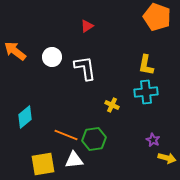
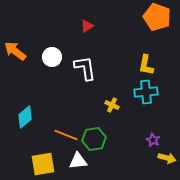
white triangle: moved 4 px right, 1 px down
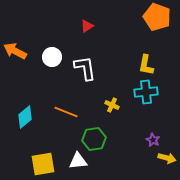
orange arrow: rotated 10 degrees counterclockwise
orange line: moved 23 px up
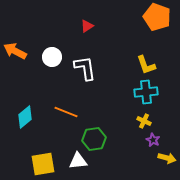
yellow L-shape: rotated 30 degrees counterclockwise
yellow cross: moved 32 px right, 16 px down
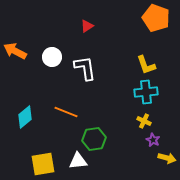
orange pentagon: moved 1 px left, 1 px down
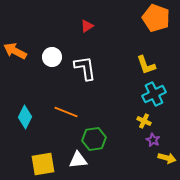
cyan cross: moved 8 px right, 2 px down; rotated 20 degrees counterclockwise
cyan diamond: rotated 25 degrees counterclockwise
white triangle: moved 1 px up
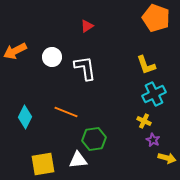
orange arrow: rotated 55 degrees counterclockwise
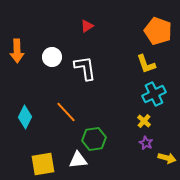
orange pentagon: moved 2 px right, 13 px down
orange arrow: moved 2 px right; rotated 65 degrees counterclockwise
yellow L-shape: moved 1 px up
orange line: rotated 25 degrees clockwise
yellow cross: rotated 16 degrees clockwise
purple star: moved 7 px left, 3 px down
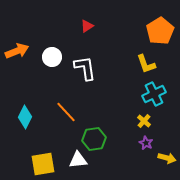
orange pentagon: moved 2 px right; rotated 20 degrees clockwise
orange arrow: rotated 110 degrees counterclockwise
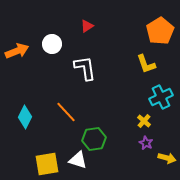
white circle: moved 13 px up
cyan cross: moved 7 px right, 3 px down
white triangle: rotated 24 degrees clockwise
yellow square: moved 4 px right
